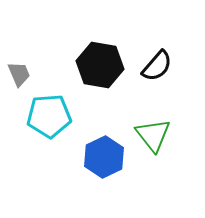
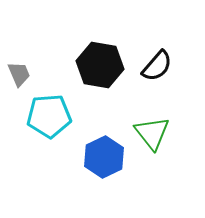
green triangle: moved 1 px left, 2 px up
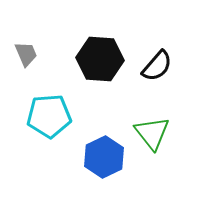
black hexagon: moved 6 px up; rotated 6 degrees counterclockwise
gray trapezoid: moved 7 px right, 20 px up
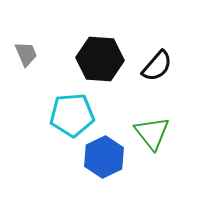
cyan pentagon: moved 23 px right, 1 px up
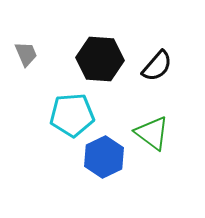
green triangle: rotated 15 degrees counterclockwise
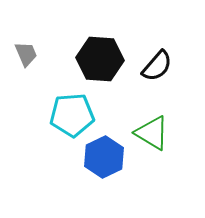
green triangle: rotated 6 degrees counterclockwise
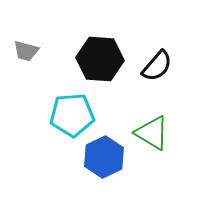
gray trapezoid: moved 3 px up; rotated 128 degrees clockwise
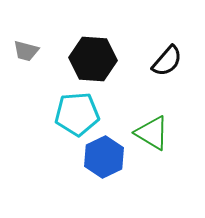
black hexagon: moved 7 px left
black semicircle: moved 10 px right, 5 px up
cyan pentagon: moved 5 px right, 1 px up
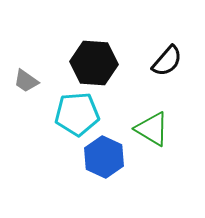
gray trapezoid: moved 30 px down; rotated 20 degrees clockwise
black hexagon: moved 1 px right, 4 px down
green triangle: moved 4 px up
blue hexagon: rotated 9 degrees counterclockwise
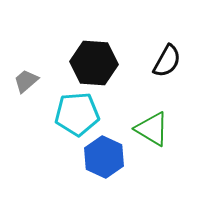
black semicircle: rotated 12 degrees counterclockwise
gray trapezoid: rotated 104 degrees clockwise
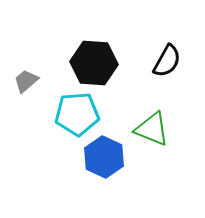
green triangle: rotated 9 degrees counterclockwise
